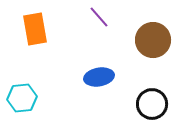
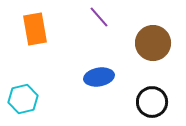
brown circle: moved 3 px down
cyan hexagon: moved 1 px right, 1 px down; rotated 8 degrees counterclockwise
black circle: moved 2 px up
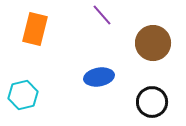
purple line: moved 3 px right, 2 px up
orange rectangle: rotated 24 degrees clockwise
cyan hexagon: moved 4 px up
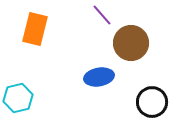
brown circle: moved 22 px left
cyan hexagon: moved 5 px left, 3 px down
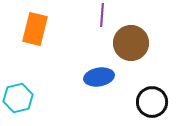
purple line: rotated 45 degrees clockwise
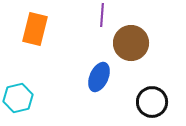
blue ellipse: rotated 56 degrees counterclockwise
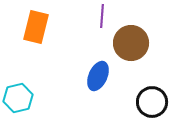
purple line: moved 1 px down
orange rectangle: moved 1 px right, 2 px up
blue ellipse: moved 1 px left, 1 px up
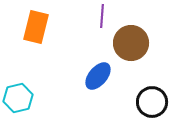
blue ellipse: rotated 16 degrees clockwise
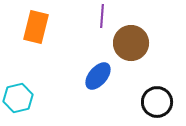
black circle: moved 5 px right
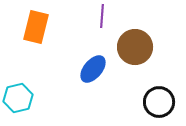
brown circle: moved 4 px right, 4 px down
blue ellipse: moved 5 px left, 7 px up
black circle: moved 2 px right
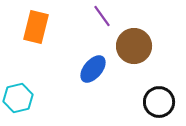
purple line: rotated 40 degrees counterclockwise
brown circle: moved 1 px left, 1 px up
